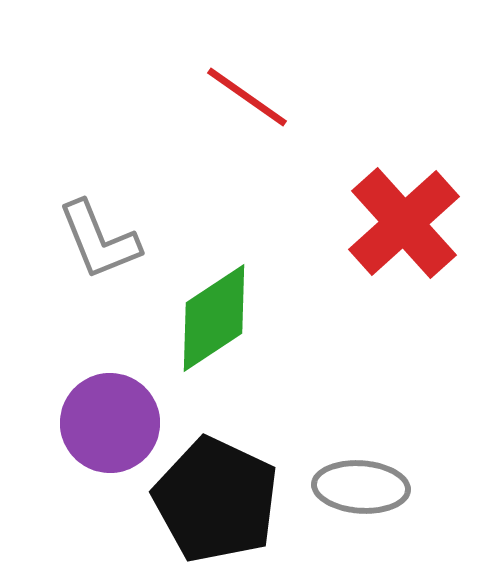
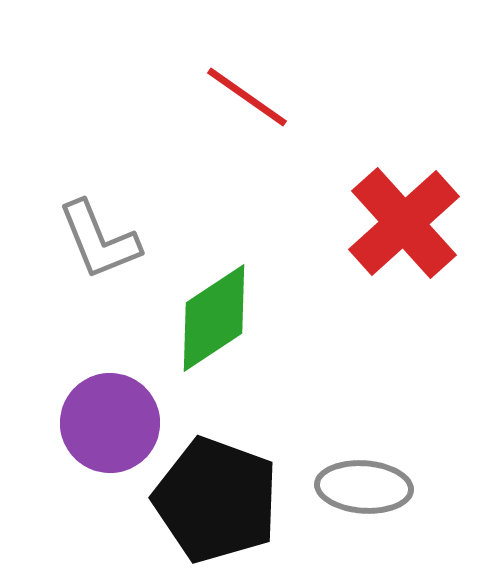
gray ellipse: moved 3 px right
black pentagon: rotated 5 degrees counterclockwise
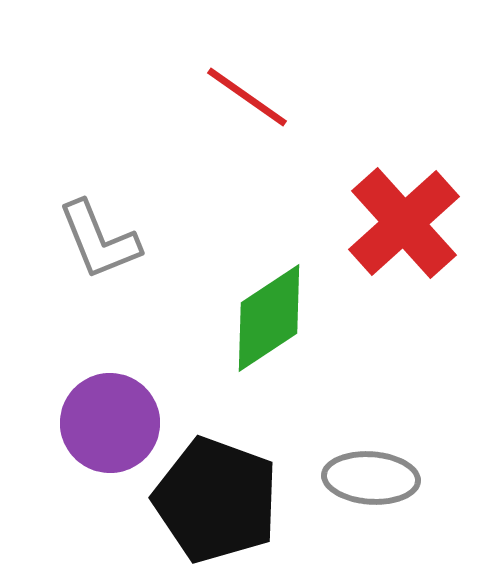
green diamond: moved 55 px right
gray ellipse: moved 7 px right, 9 px up
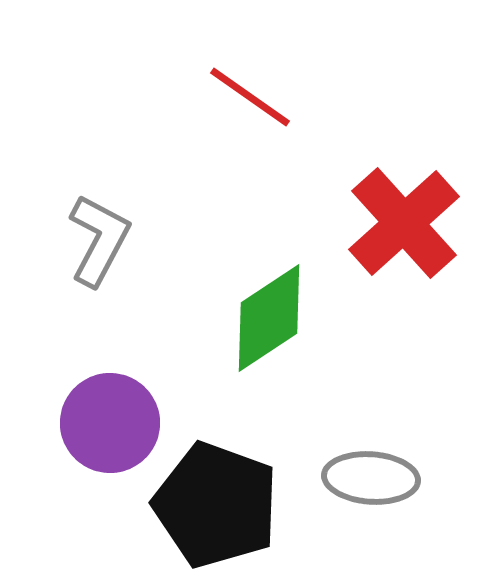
red line: moved 3 px right
gray L-shape: rotated 130 degrees counterclockwise
black pentagon: moved 5 px down
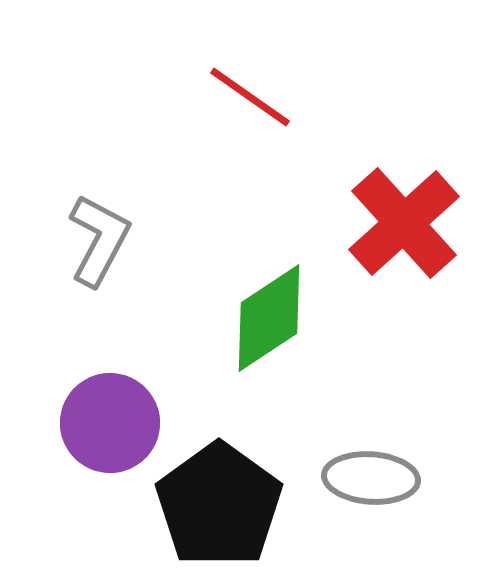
black pentagon: moved 3 px right; rotated 16 degrees clockwise
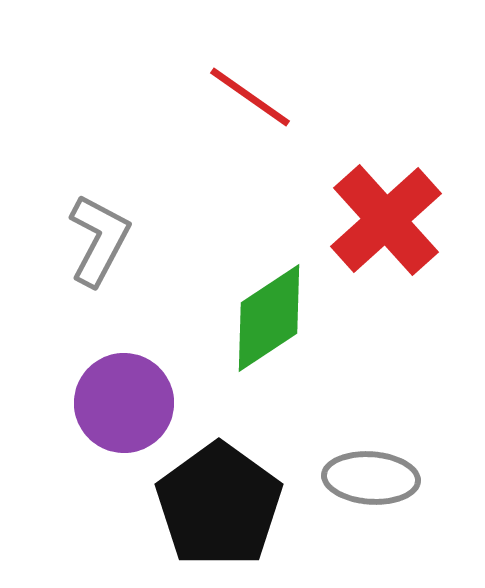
red cross: moved 18 px left, 3 px up
purple circle: moved 14 px right, 20 px up
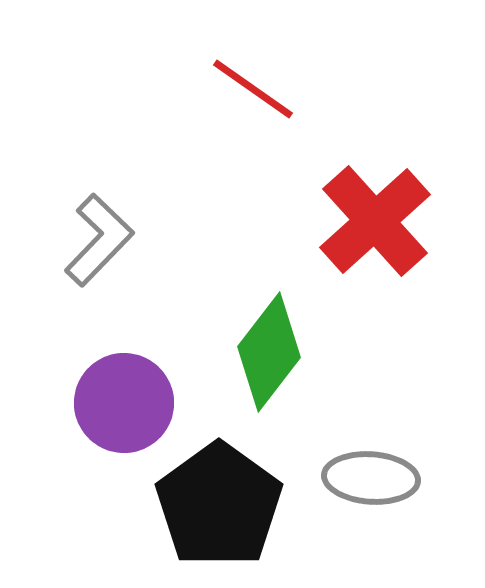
red line: moved 3 px right, 8 px up
red cross: moved 11 px left, 1 px down
gray L-shape: rotated 16 degrees clockwise
green diamond: moved 34 px down; rotated 19 degrees counterclockwise
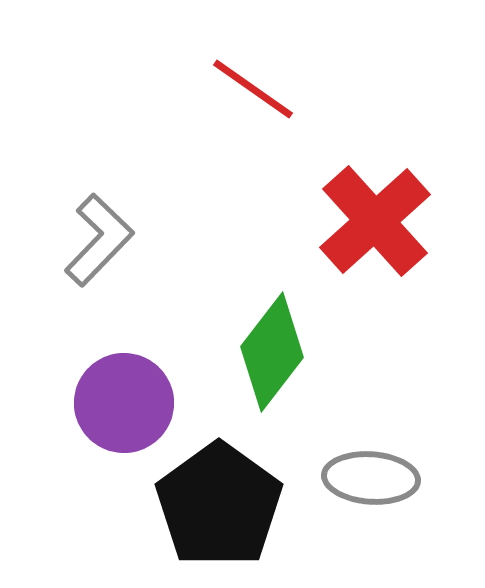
green diamond: moved 3 px right
